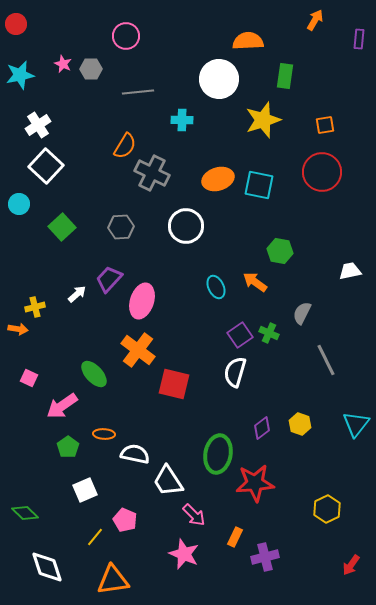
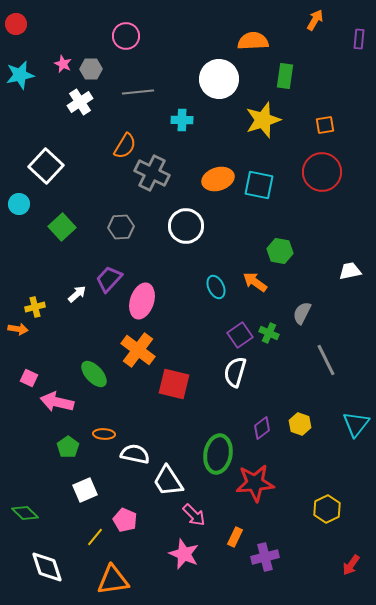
orange semicircle at (248, 41): moved 5 px right
white cross at (38, 125): moved 42 px right, 23 px up
pink arrow at (62, 406): moved 5 px left, 4 px up; rotated 48 degrees clockwise
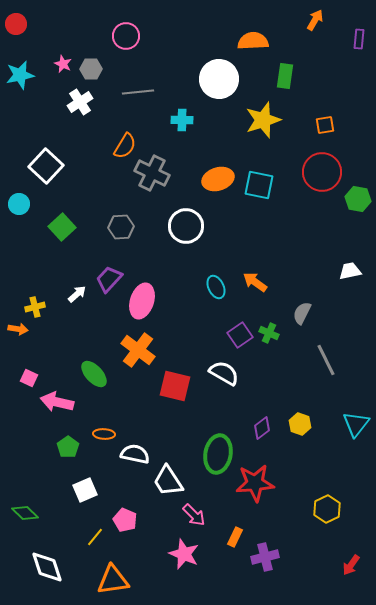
green hexagon at (280, 251): moved 78 px right, 52 px up
white semicircle at (235, 372): moved 11 px left, 1 px down; rotated 104 degrees clockwise
red square at (174, 384): moved 1 px right, 2 px down
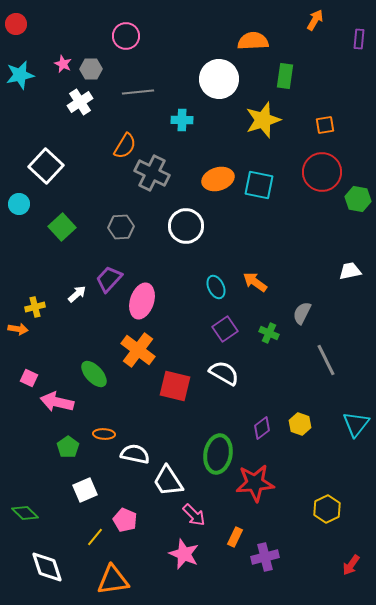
purple square at (240, 335): moved 15 px left, 6 px up
